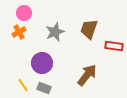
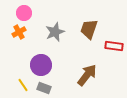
purple circle: moved 1 px left, 2 px down
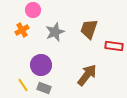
pink circle: moved 9 px right, 3 px up
orange cross: moved 3 px right, 2 px up
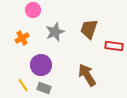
orange cross: moved 8 px down
brown arrow: rotated 70 degrees counterclockwise
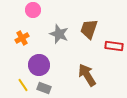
gray star: moved 4 px right, 2 px down; rotated 30 degrees counterclockwise
purple circle: moved 2 px left
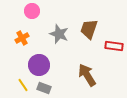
pink circle: moved 1 px left, 1 px down
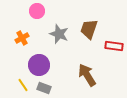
pink circle: moved 5 px right
